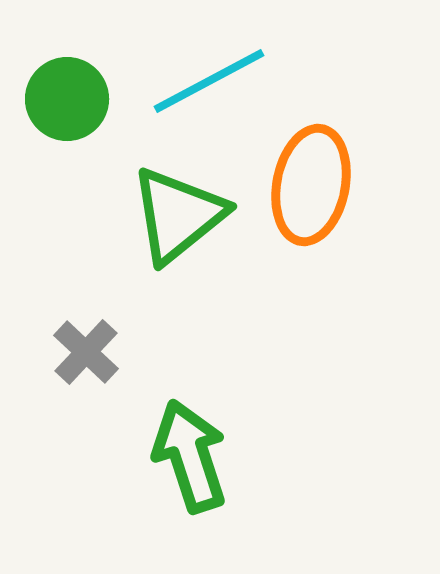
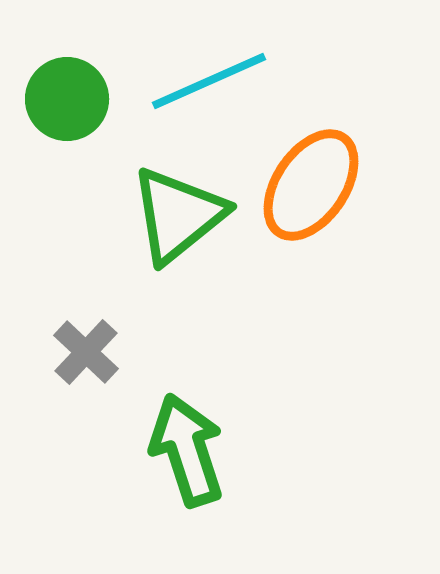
cyan line: rotated 4 degrees clockwise
orange ellipse: rotated 23 degrees clockwise
green arrow: moved 3 px left, 6 px up
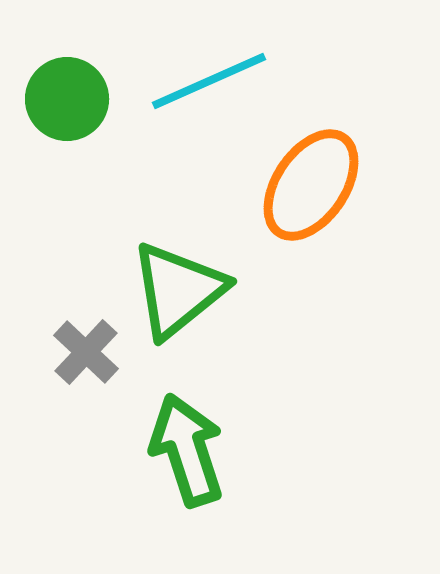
green triangle: moved 75 px down
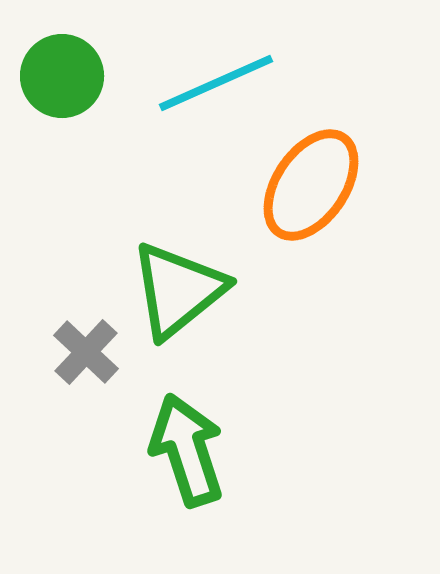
cyan line: moved 7 px right, 2 px down
green circle: moved 5 px left, 23 px up
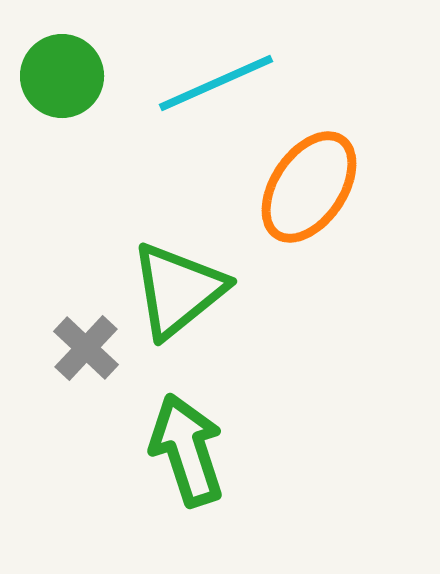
orange ellipse: moved 2 px left, 2 px down
gray cross: moved 4 px up
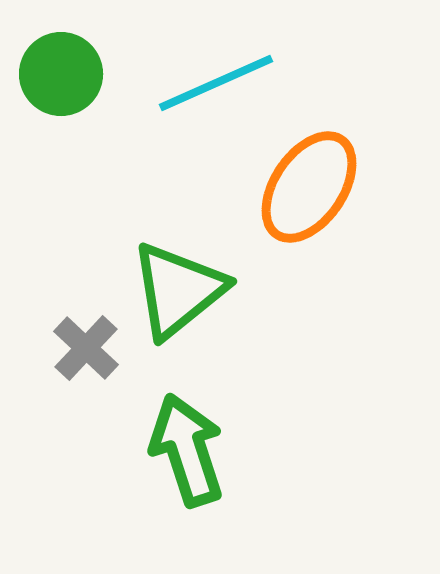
green circle: moved 1 px left, 2 px up
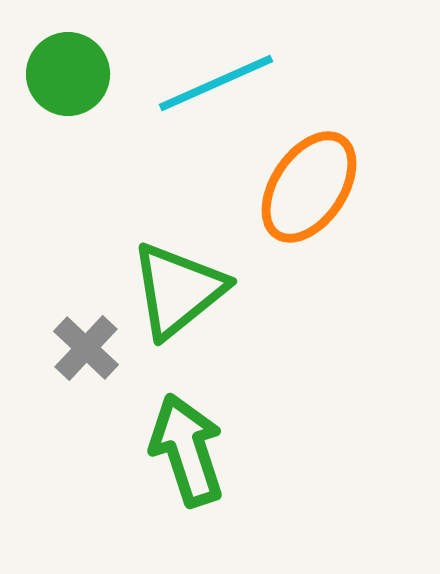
green circle: moved 7 px right
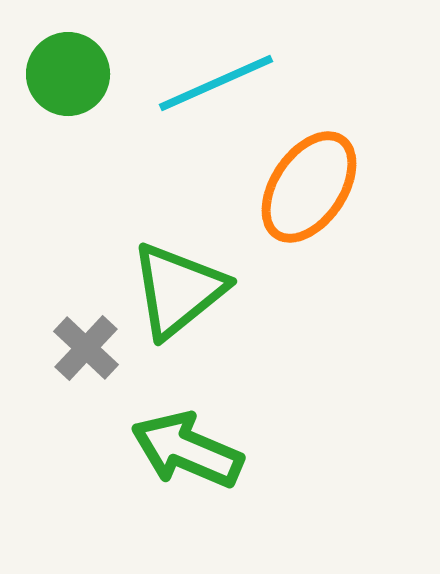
green arrow: rotated 49 degrees counterclockwise
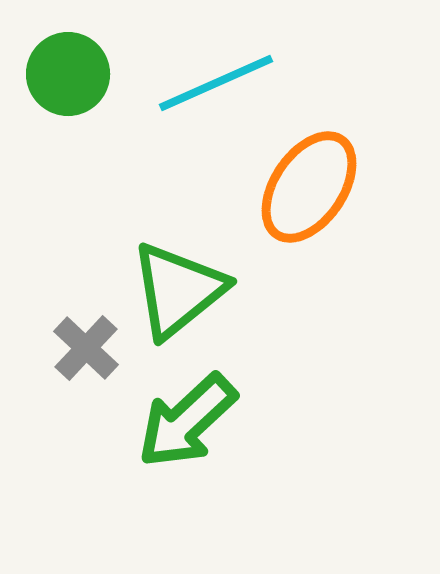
green arrow: moved 29 px up; rotated 66 degrees counterclockwise
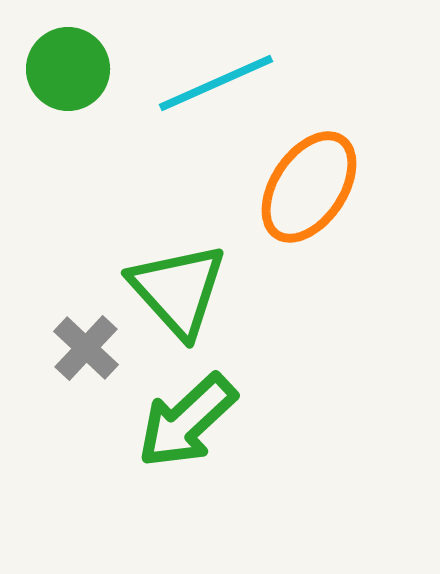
green circle: moved 5 px up
green triangle: rotated 33 degrees counterclockwise
